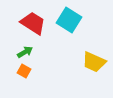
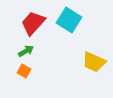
red trapezoid: rotated 80 degrees counterclockwise
green arrow: moved 1 px right, 1 px up
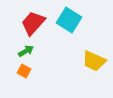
yellow trapezoid: moved 1 px up
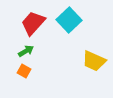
cyan square: rotated 15 degrees clockwise
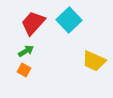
orange square: moved 1 px up
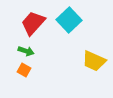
green arrow: rotated 49 degrees clockwise
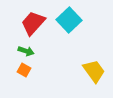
yellow trapezoid: moved 10 px down; rotated 150 degrees counterclockwise
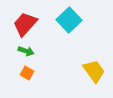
red trapezoid: moved 8 px left, 1 px down
orange square: moved 3 px right, 3 px down
